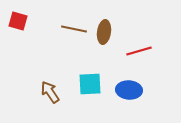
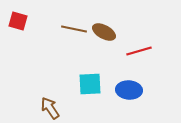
brown ellipse: rotated 70 degrees counterclockwise
brown arrow: moved 16 px down
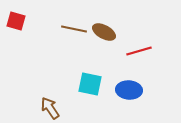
red square: moved 2 px left
cyan square: rotated 15 degrees clockwise
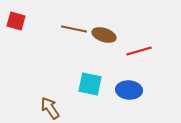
brown ellipse: moved 3 px down; rotated 10 degrees counterclockwise
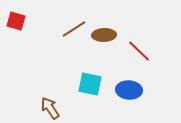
brown line: rotated 45 degrees counterclockwise
brown ellipse: rotated 20 degrees counterclockwise
red line: rotated 60 degrees clockwise
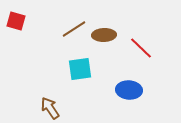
red line: moved 2 px right, 3 px up
cyan square: moved 10 px left, 15 px up; rotated 20 degrees counterclockwise
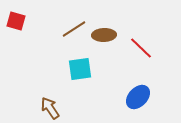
blue ellipse: moved 9 px right, 7 px down; rotated 50 degrees counterclockwise
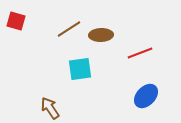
brown line: moved 5 px left
brown ellipse: moved 3 px left
red line: moved 1 px left, 5 px down; rotated 65 degrees counterclockwise
blue ellipse: moved 8 px right, 1 px up
